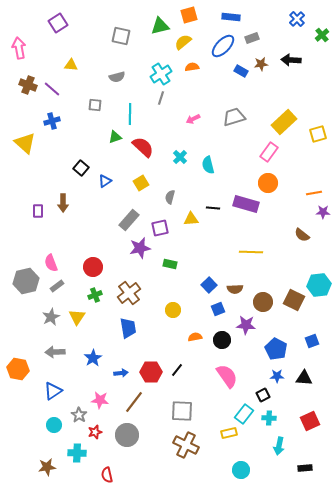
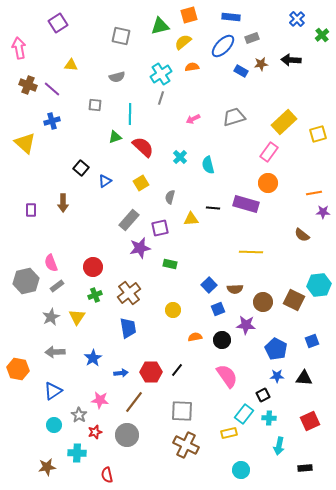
purple rectangle at (38, 211): moved 7 px left, 1 px up
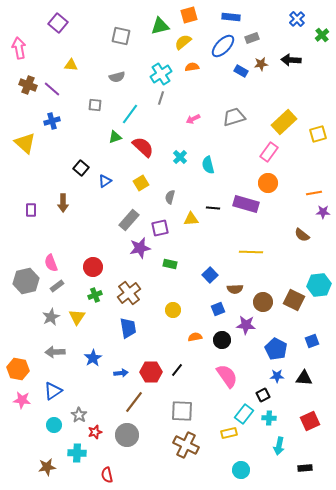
purple square at (58, 23): rotated 18 degrees counterclockwise
cyan line at (130, 114): rotated 35 degrees clockwise
blue square at (209, 285): moved 1 px right, 10 px up
pink star at (100, 400): moved 78 px left
